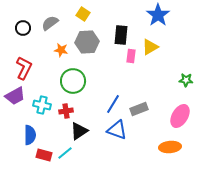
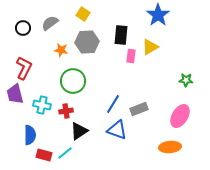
purple trapezoid: moved 2 px up; rotated 105 degrees clockwise
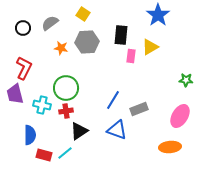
orange star: moved 2 px up
green circle: moved 7 px left, 7 px down
blue line: moved 4 px up
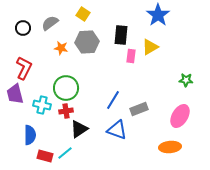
black triangle: moved 2 px up
red rectangle: moved 1 px right, 1 px down
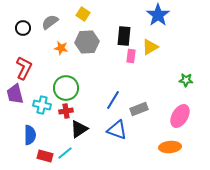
gray semicircle: moved 1 px up
black rectangle: moved 3 px right, 1 px down
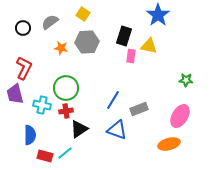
black rectangle: rotated 12 degrees clockwise
yellow triangle: moved 1 px left, 1 px up; rotated 42 degrees clockwise
orange ellipse: moved 1 px left, 3 px up; rotated 10 degrees counterclockwise
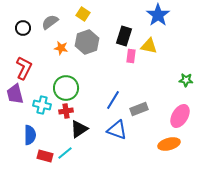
gray hexagon: rotated 15 degrees counterclockwise
